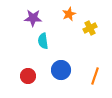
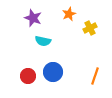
purple star: rotated 18 degrees clockwise
cyan semicircle: rotated 70 degrees counterclockwise
blue circle: moved 8 px left, 2 px down
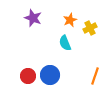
orange star: moved 1 px right, 6 px down
cyan semicircle: moved 22 px right, 2 px down; rotated 56 degrees clockwise
blue circle: moved 3 px left, 3 px down
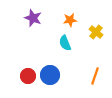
orange star: rotated 16 degrees clockwise
yellow cross: moved 6 px right, 4 px down; rotated 24 degrees counterclockwise
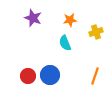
yellow cross: rotated 32 degrees clockwise
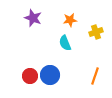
red circle: moved 2 px right
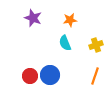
yellow cross: moved 13 px down
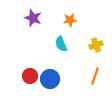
cyan semicircle: moved 4 px left, 1 px down
blue circle: moved 4 px down
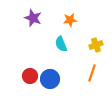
orange line: moved 3 px left, 3 px up
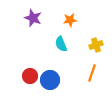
blue circle: moved 1 px down
